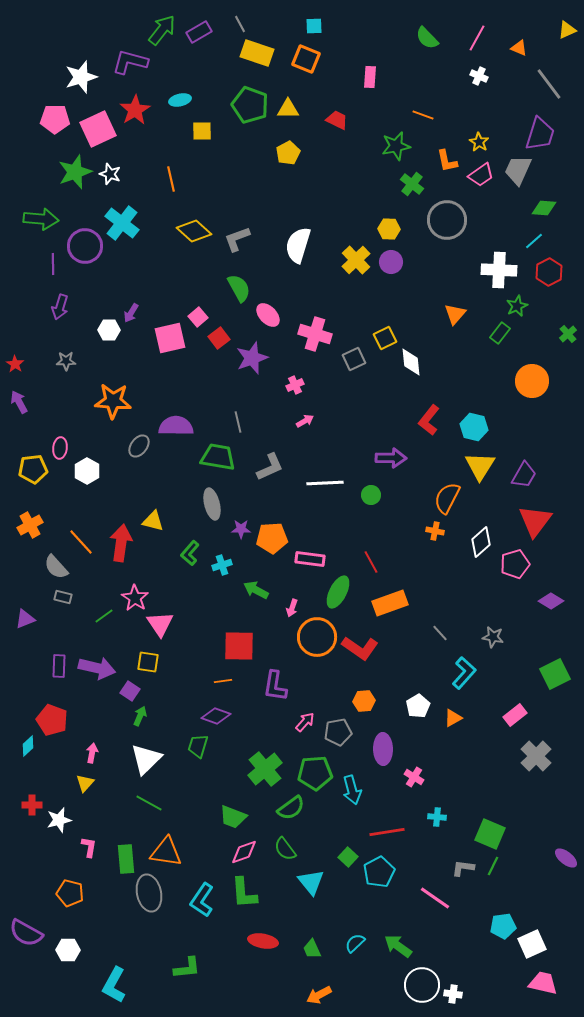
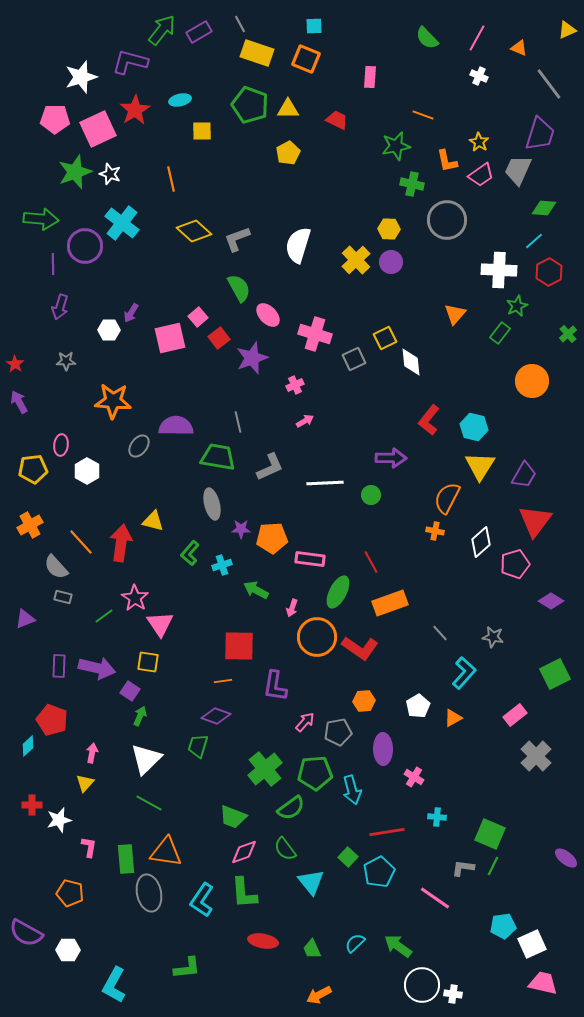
green cross at (412, 184): rotated 25 degrees counterclockwise
pink ellipse at (60, 448): moved 1 px right, 3 px up
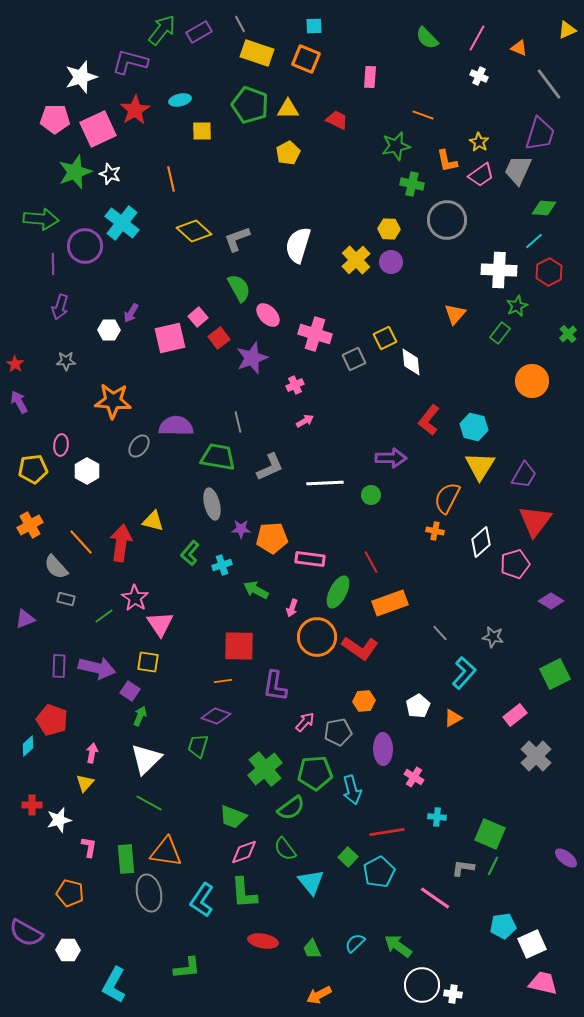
gray rectangle at (63, 597): moved 3 px right, 2 px down
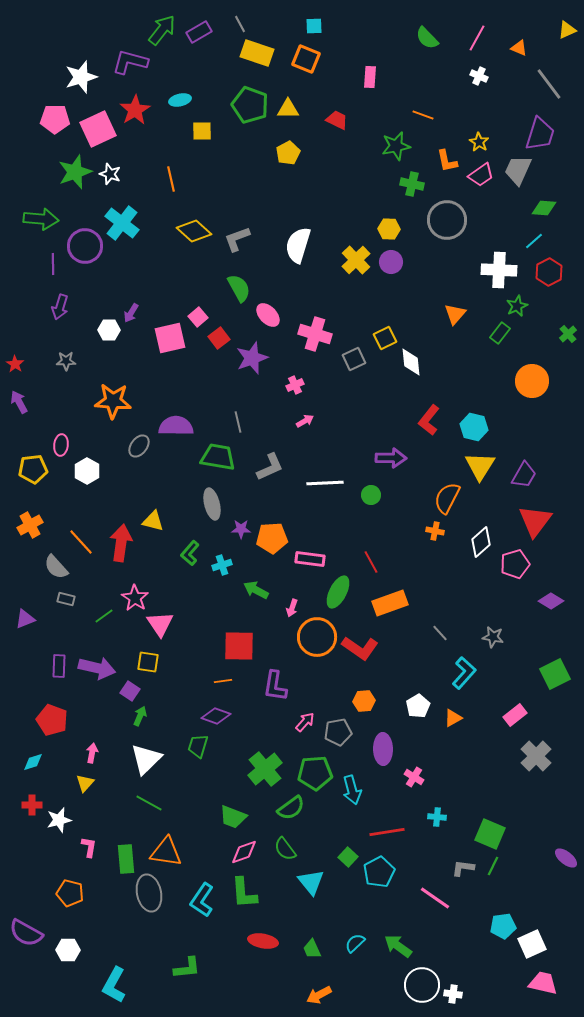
cyan diamond at (28, 746): moved 5 px right, 16 px down; rotated 25 degrees clockwise
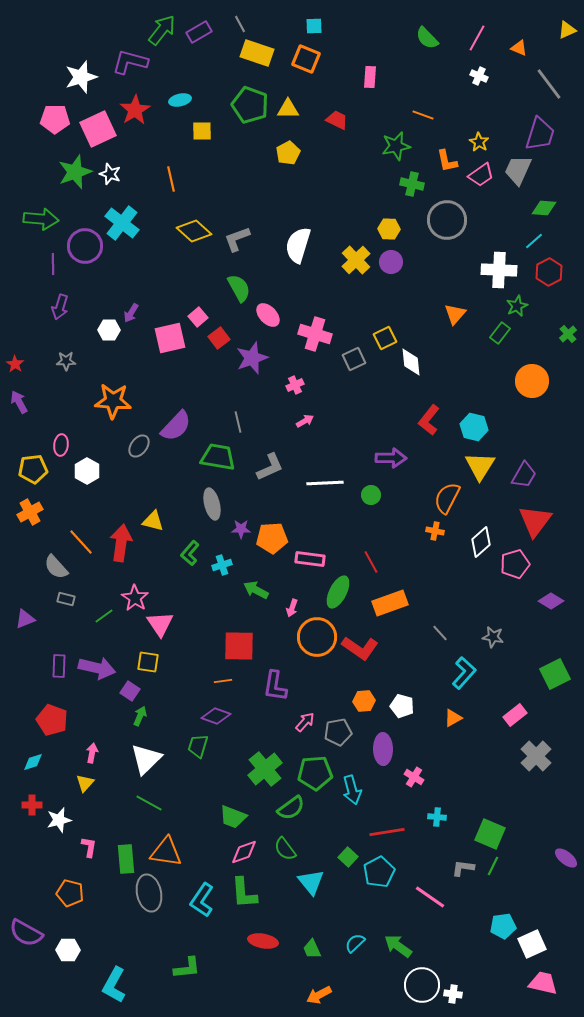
purple semicircle at (176, 426): rotated 132 degrees clockwise
orange cross at (30, 525): moved 13 px up
white pentagon at (418, 706): moved 16 px left; rotated 25 degrees counterclockwise
pink line at (435, 898): moved 5 px left, 1 px up
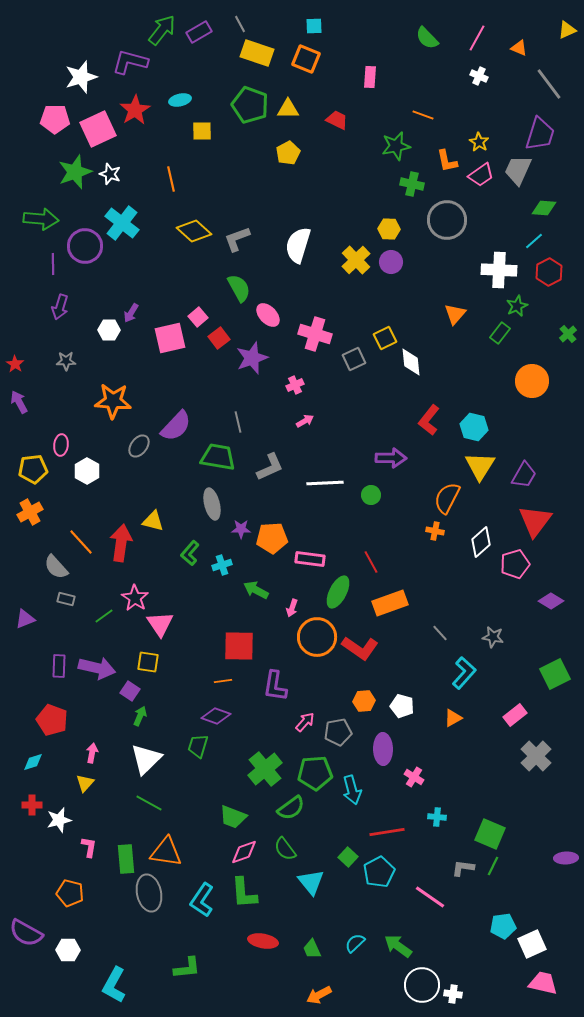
purple ellipse at (566, 858): rotated 40 degrees counterclockwise
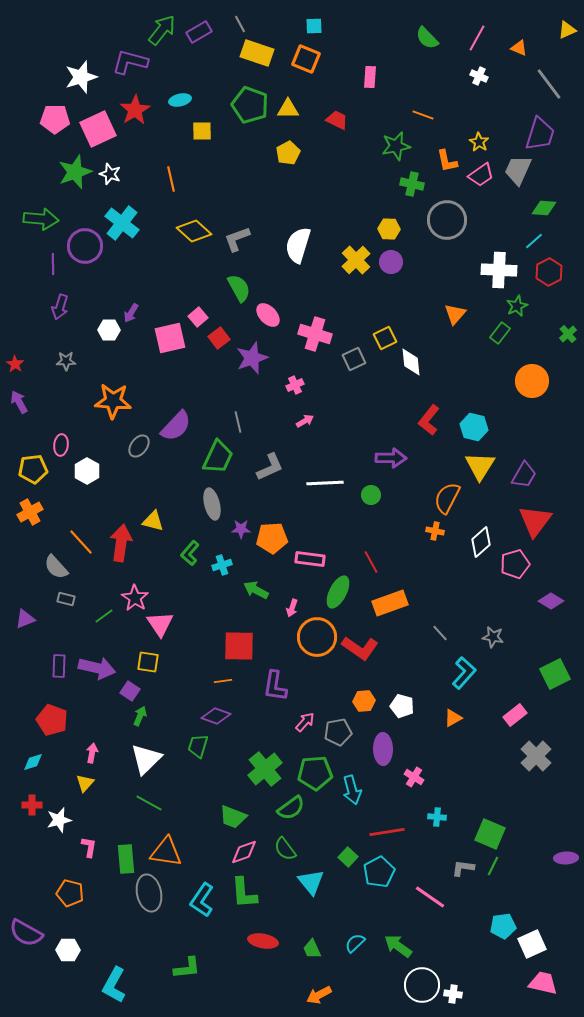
green trapezoid at (218, 457): rotated 105 degrees clockwise
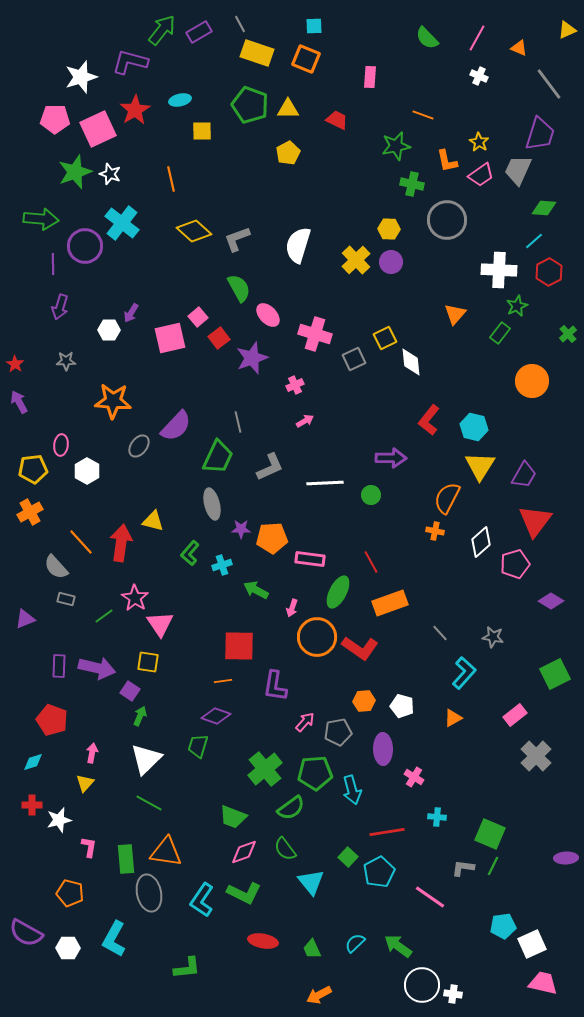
green L-shape at (244, 893): rotated 60 degrees counterclockwise
white hexagon at (68, 950): moved 2 px up
cyan L-shape at (114, 985): moved 46 px up
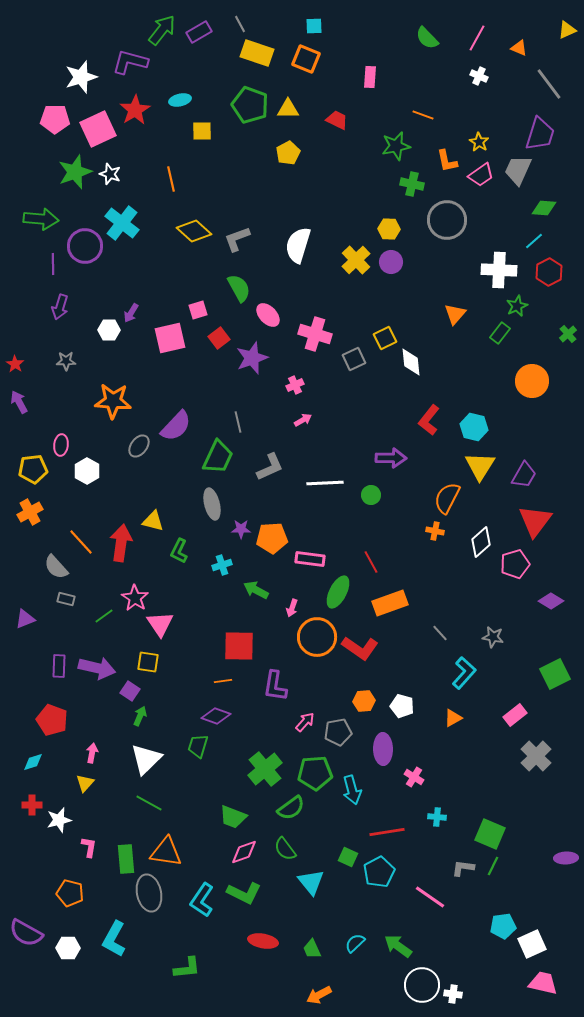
pink square at (198, 317): moved 7 px up; rotated 24 degrees clockwise
pink arrow at (305, 421): moved 2 px left, 1 px up
green L-shape at (190, 553): moved 11 px left, 2 px up; rotated 15 degrees counterclockwise
green square at (348, 857): rotated 18 degrees counterclockwise
